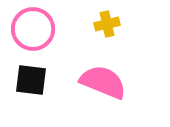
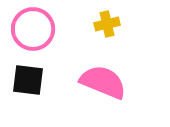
black square: moved 3 px left
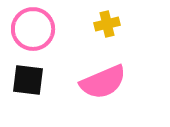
pink semicircle: rotated 135 degrees clockwise
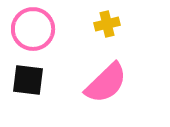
pink semicircle: moved 3 px right, 1 px down; rotated 21 degrees counterclockwise
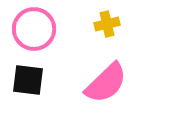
pink circle: moved 1 px right
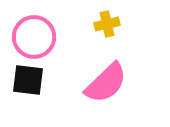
pink circle: moved 8 px down
